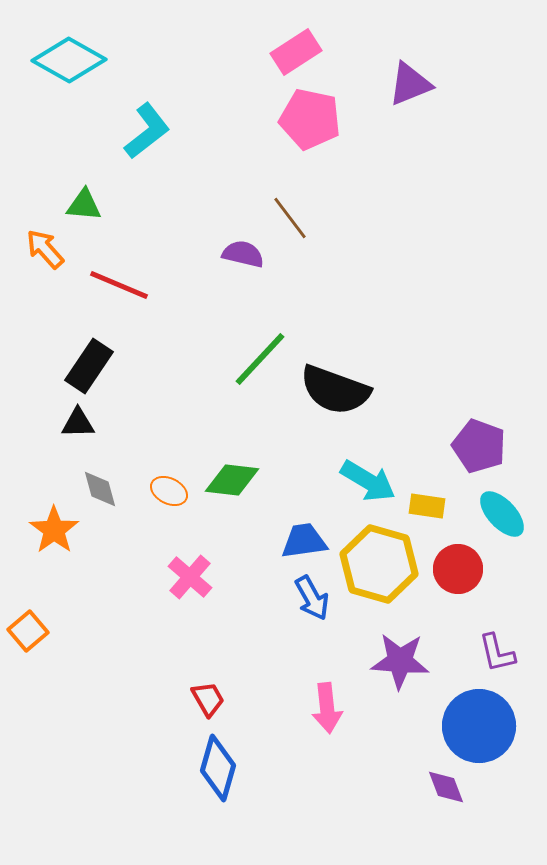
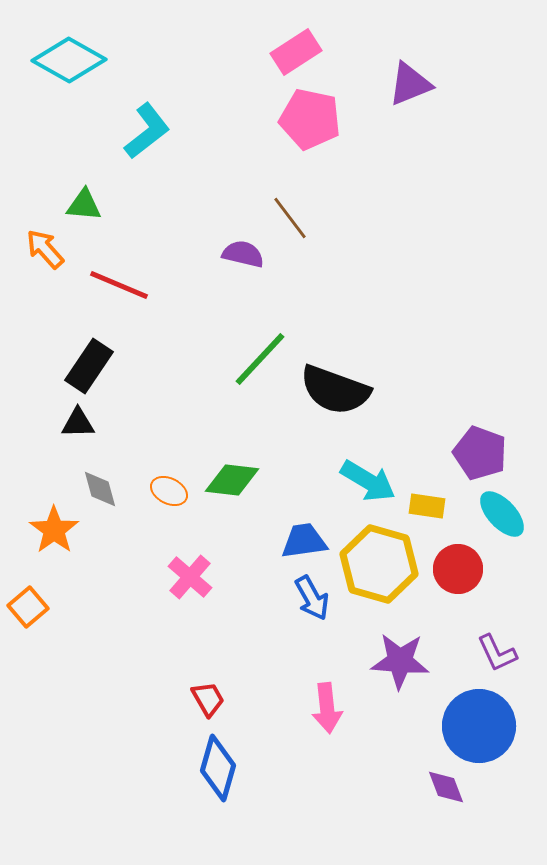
purple pentagon: moved 1 px right, 7 px down
orange square: moved 24 px up
purple L-shape: rotated 12 degrees counterclockwise
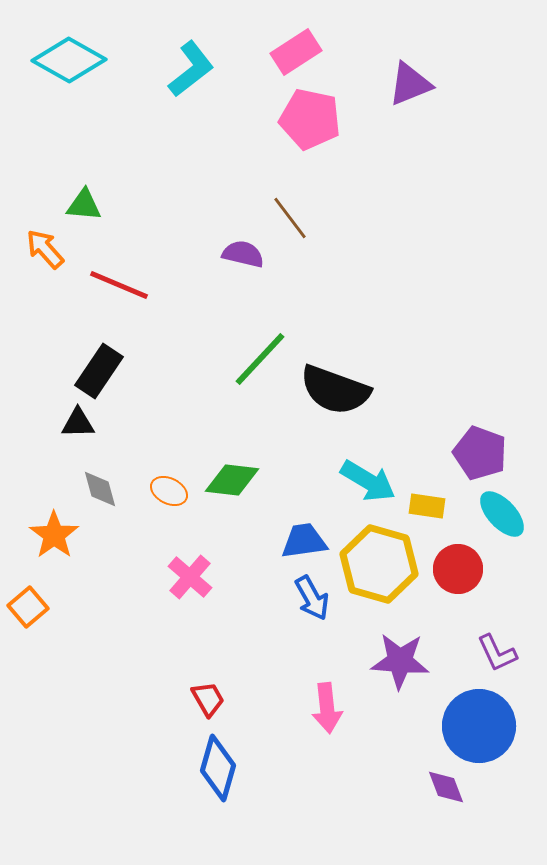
cyan L-shape: moved 44 px right, 62 px up
black rectangle: moved 10 px right, 5 px down
orange star: moved 5 px down
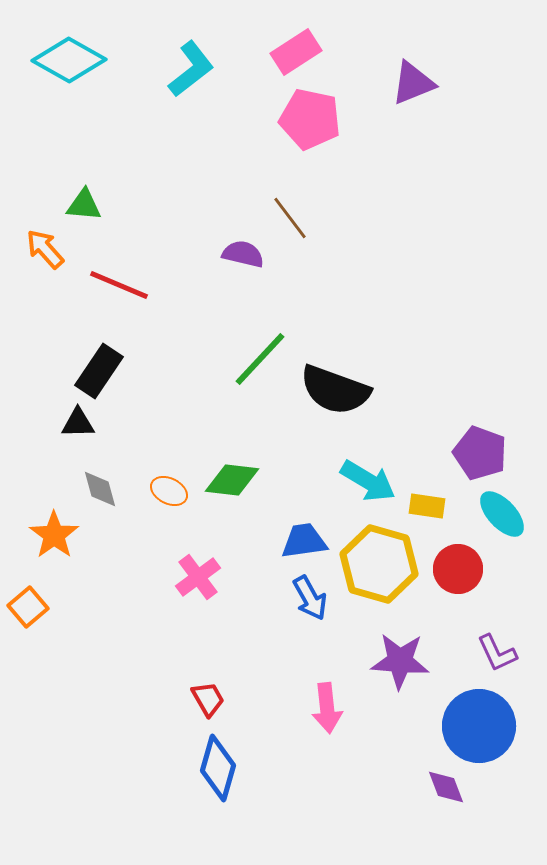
purple triangle: moved 3 px right, 1 px up
pink cross: moved 8 px right; rotated 12 degrees clockwise
blue arrow: moved 2 px left
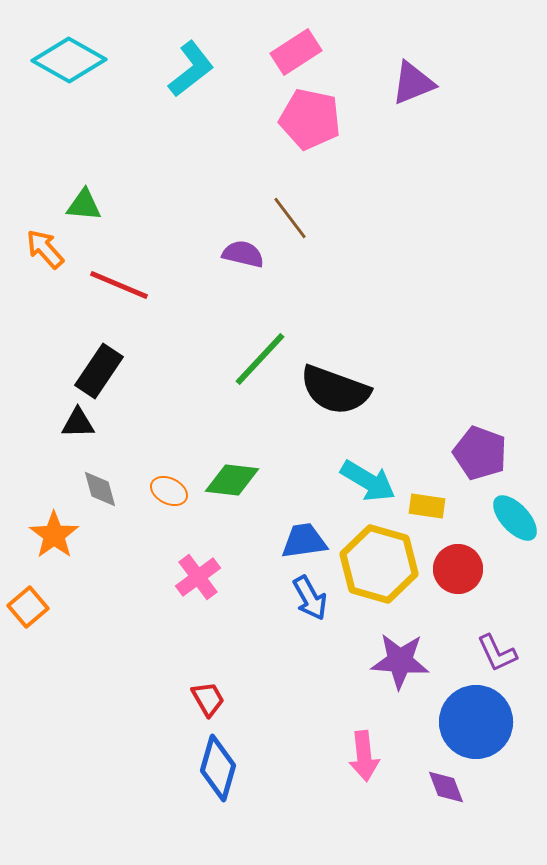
cyan ellipse: moved 13 px right, 4 px down
pink arrow: moved 37 px right, 48 px down
blue circle: moved 3 px left, 4 px up
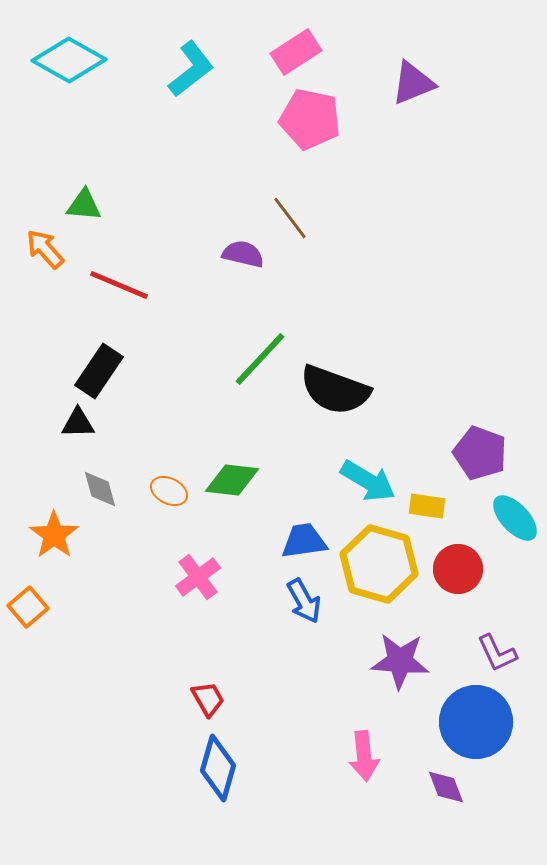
blue arrow: moved 6 px left, 3 px down
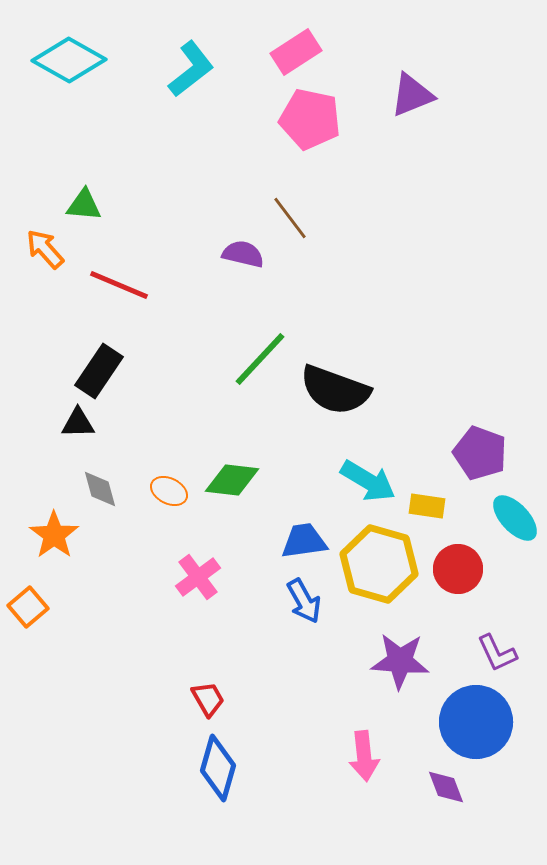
purple triangle: moved 1 px left, 12 px down
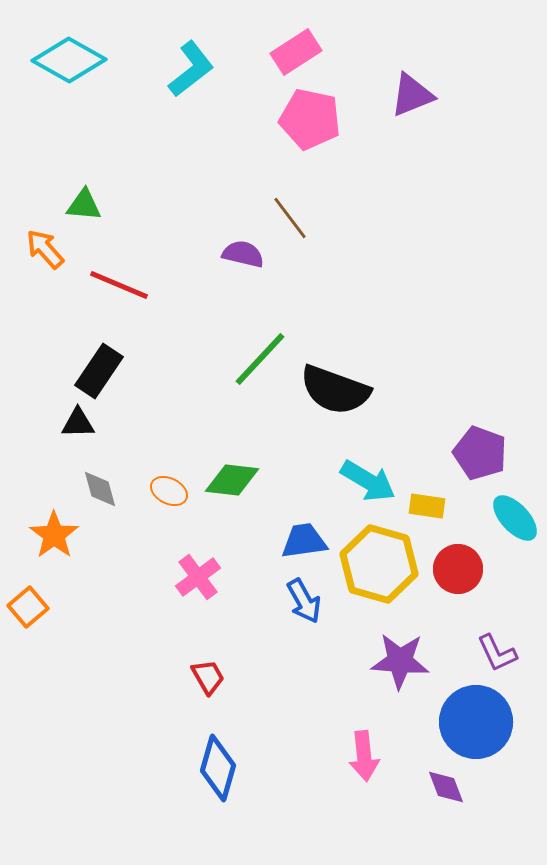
red trapezoid: moved 22 px up
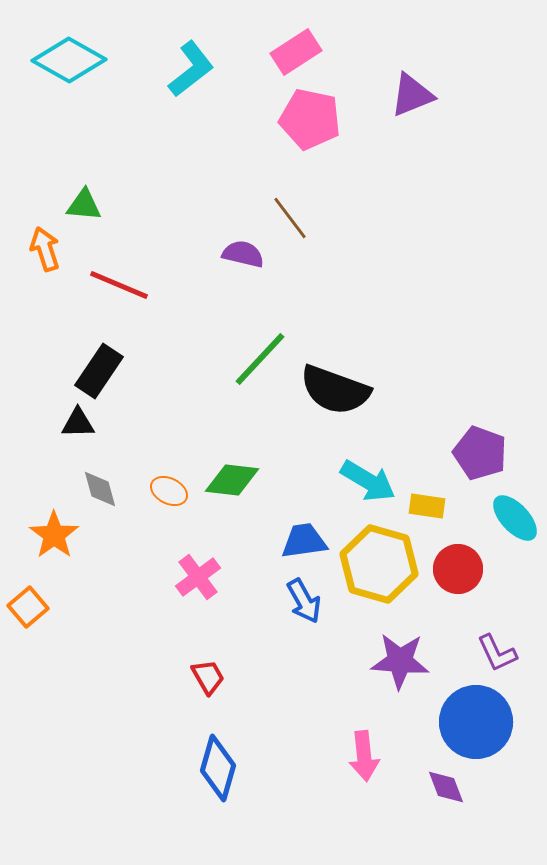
orange arrow: rotated 24 degrees clockwise
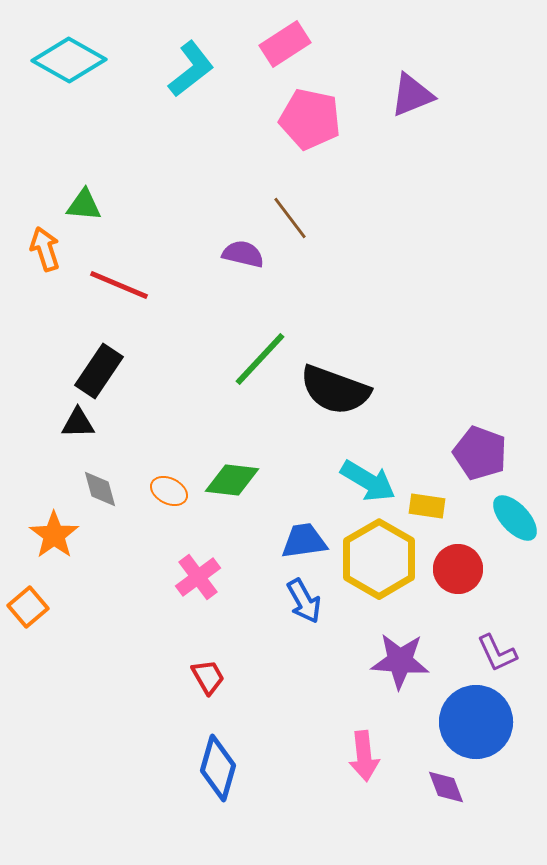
pink rectangle: moved 11 px left, 8 px up
yellow hexagon: moved 5 px up; rotated 14 degrees clockwise
